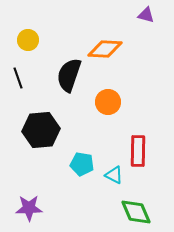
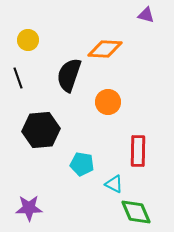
cyan triangle: moved 9 px down
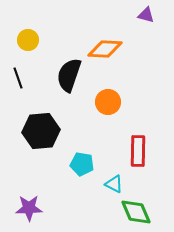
black hexagon: moved 1 px down
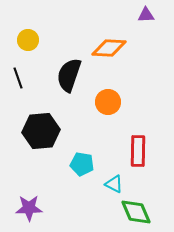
purple triangle: rotated 18 degrees counterclockwise
orange diamond: moved 4 px right, 1 px up
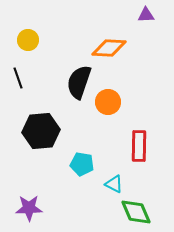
black semicircle: moved 10 px right, 7 px down
red rectangle: moved 1 px right, 5 px up
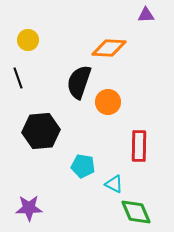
cyan pentagon: moved 1 px right, 2 px down
